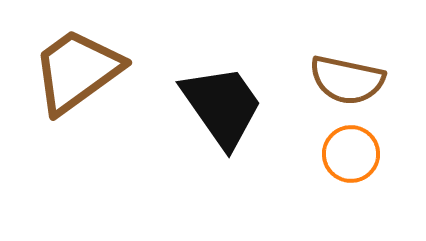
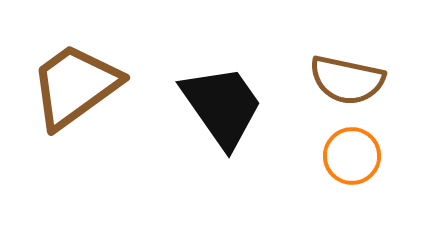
brown trapezoid: moved 2 px left, 15 px down
orange circle: moved 1 px right, 2 px down
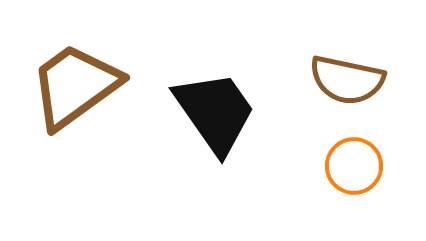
black trapezoid: moved 7 px left, 6 px down
orange circle: moved 2 px right, 10 px down
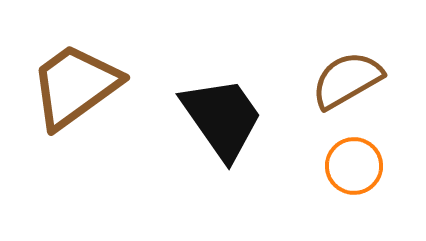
brown semicircle: rotated 138 degrees clockwise
black trapezoid: moved 7 px right, 6 px down
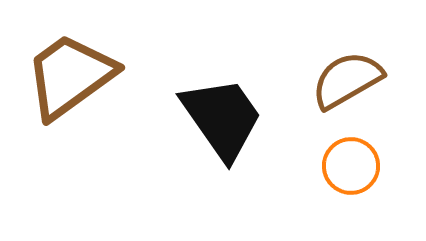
brown trapezoid: moved 5 px left, 10 px up
orange circle: moved 3 px left
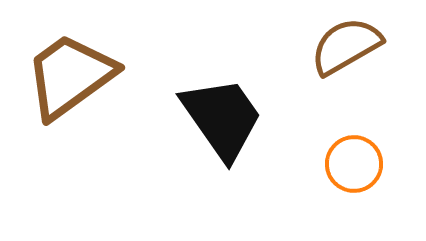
brown semicircle: moved 1 px left, 34 px up
orange circle: moved 3 px right, 2 px up
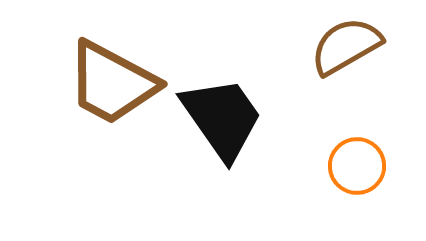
brown trapezoid: moved 42 px right, 7 px down; rotated 116 degrees counterclockwise
orange circle: moved 3 px right, 2 px down
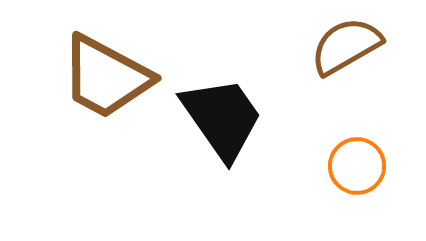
brown trapezoid: moved 6 px left, 6 px up
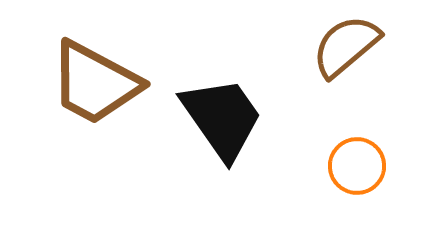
brown semicircle: rotated 10 degrees counterclockwise
brown trapezoid: moved 11 px left, 6 px down
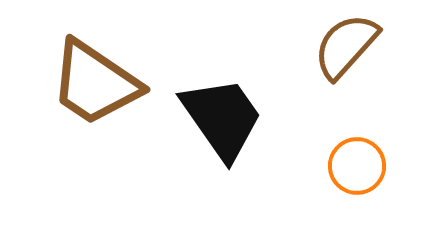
brown semicircle: rotated 8 degrees counterclockwise
brown trapezoid: rotated 6 degrees clockwise
